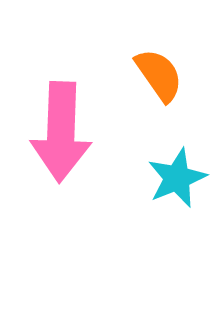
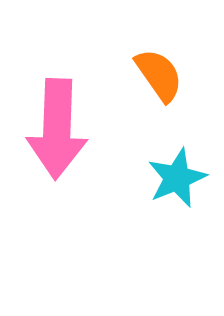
pink arrow: moved 4 px left, 3 px up
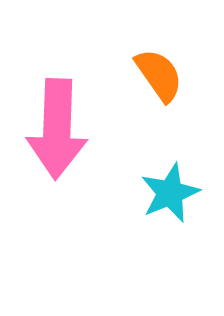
cyan star: moved 7 px left, 15 px down
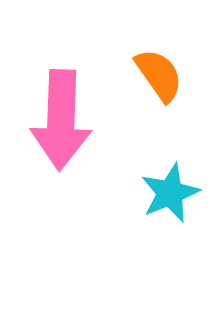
pink arrow: moved 4 px right, 9 px up
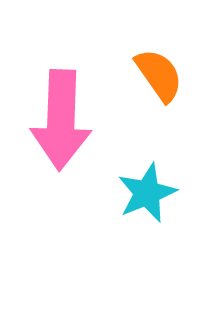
cyan star: moved 23 px left
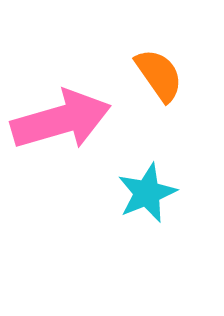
pink arrow: rotated 108 degrees counterclockwise
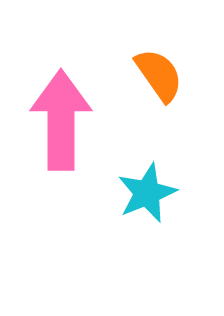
pink arrow: rotated 74 degrees counterclockwise
